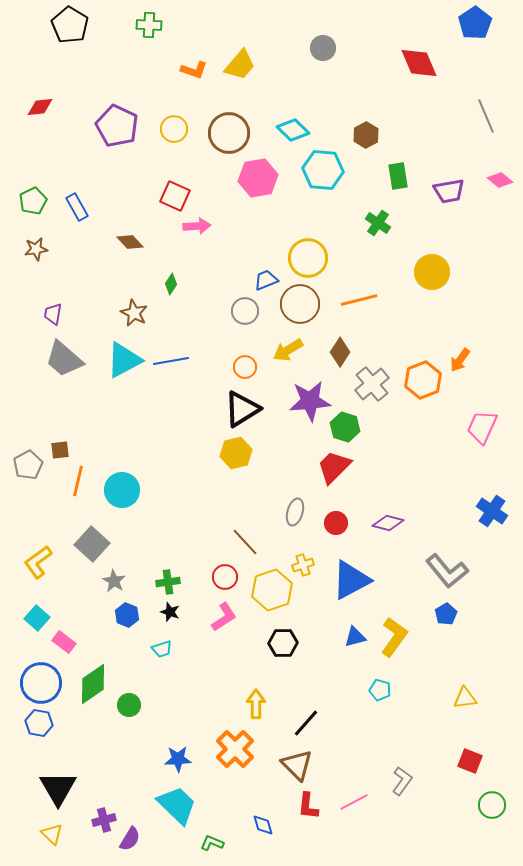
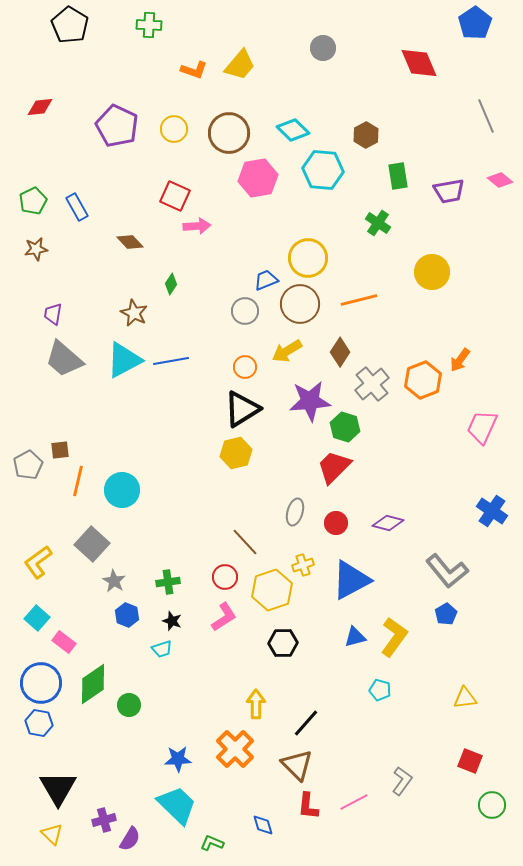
yellow arrow at (288, 350): moved 1 px left, 1 px down
black star at (170, 612): moved 2 px right, 9 px down
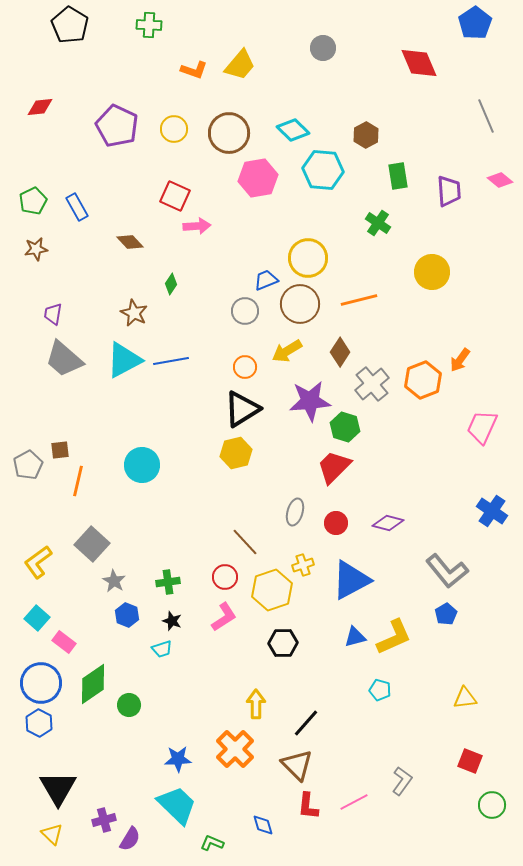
purple trapezoid at (449, 191): rotated 84 degrees counterclockwise
cyan circle at (122, 490): moved 20 px right, 25 px up
yellow L-shape at (394, 637): rotated 30 degrees clockwise
blue hexagon at (39, 723): rotated 16 degrees clockwise
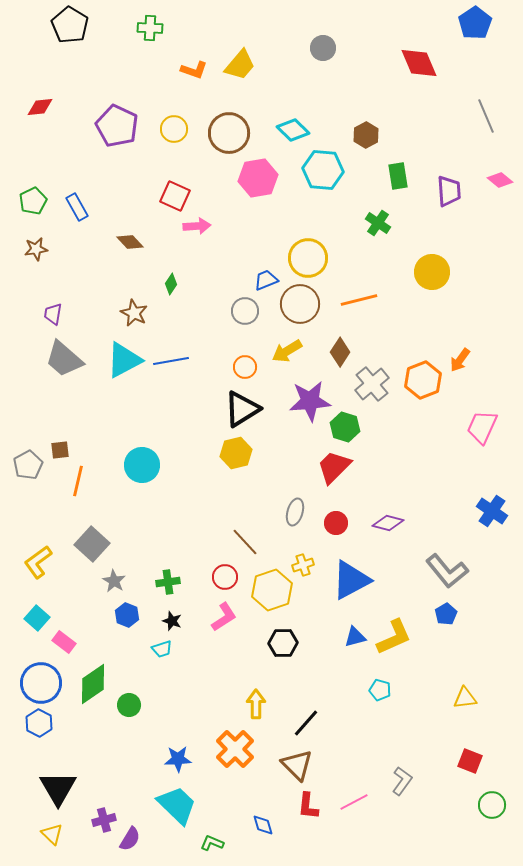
green cross at (149, 25): moved 1 px right, 3 px down
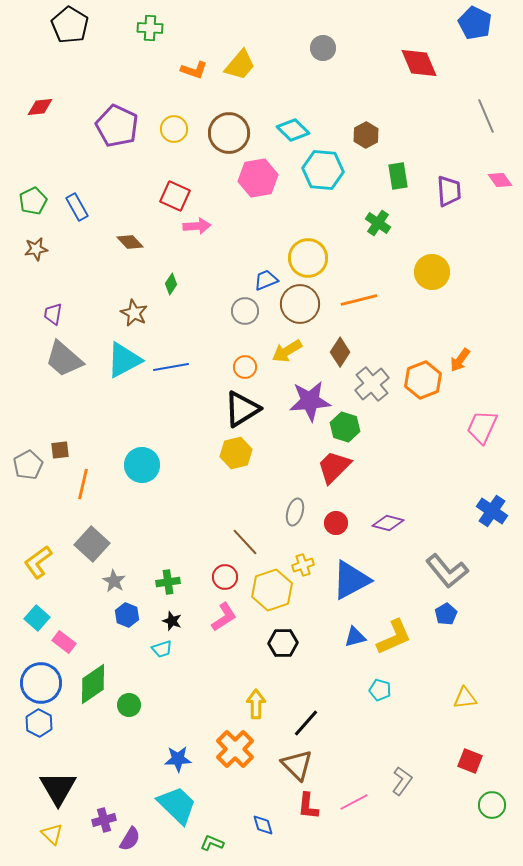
blue pentagon at (475, 23): rotated 12 degrees counterclockwise
pink diamond at (500, 180): rotated 15 degrees clockwise
blue line at (171, 361): moved 6 px down
orange line at (78, 481): moved 5 px right, 3 px down
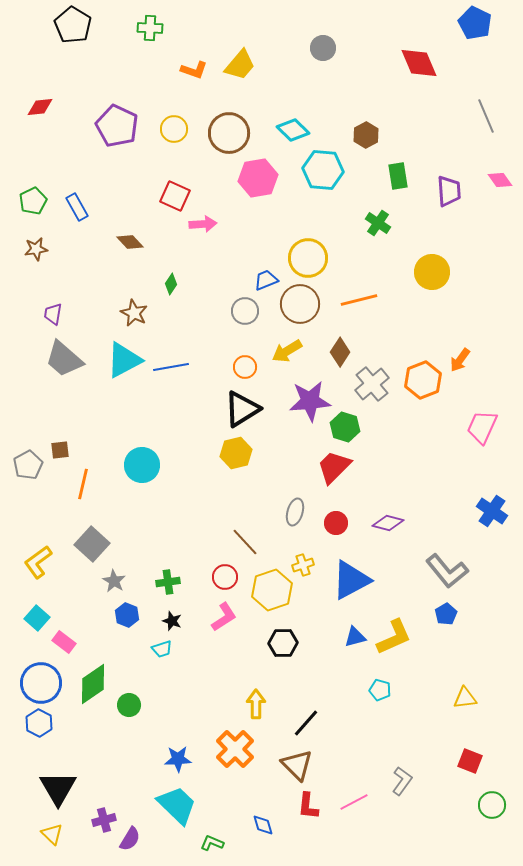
black pentagon at (70, 25): moved 3 px right
pink arrow at (197, 226): moved 6 px right, 2 px up
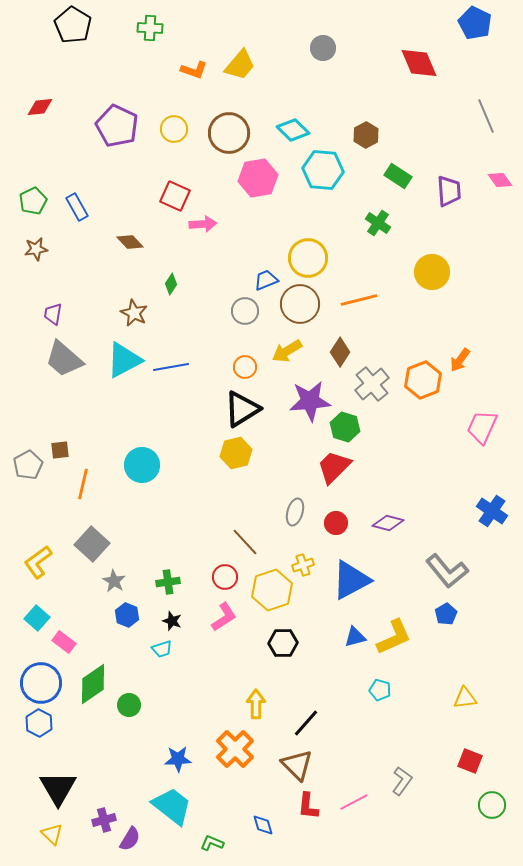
green rectangle at (398, 176): rotated 48 degrees counterclockwise
cyan trapezoid at (177, 805): moved 5 px left, 1 px down; rotated 6 degrees counterclockwise
